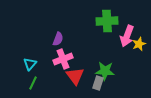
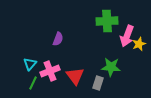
pink cross: moved 13 px left, 12 px down
green star: moved 6 px right, 4 px up
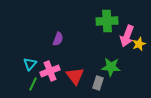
green line: moved 1 px down
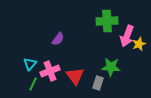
purple semicircle: rotated 16 degrees clockwise
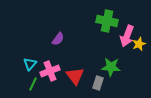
green cross: rotated 15 degrees clockwise
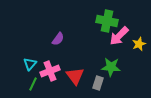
pink arrow: moved 8 px left; rotated 25 degrees clockwise
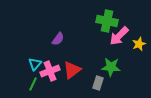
cyan triangle: moved 5 px right
red triangle: moved 3 px left, 6 px up; rotated 30 degrees clockwise
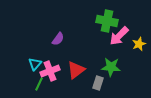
red triangle: moved 4 px right
green line: moved 6 px right
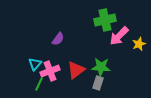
green cross: moved 2 px left, 1 px up; rotated 25 degrees counterclockwise
green star: moved 10 px left
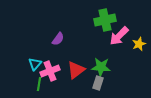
green line: rotated 16 degrees counterclockwise
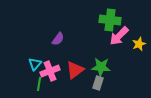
green cross: moved 5 px right; rotated 20 degrees clockwise
red triangle: moved 1 px left
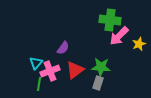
purple semicircle: moved 5 px right, 9 px down
cyan triangle: moved 1 px right, 1 px up
